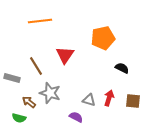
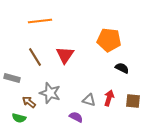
orange pentagon: moved 6 px right, 2 px down; rotated 20 degrees clockwise
brown line: moved 1 px left, 9 px up
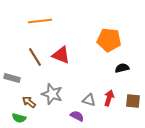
red triangle: moved 4 px left; rotated 42 degrees counterclockwise
black semicircle: rotated 40 degrees counterclockwise
gray star: moved 2 px right, 1 px down
purple semicircle: moved 1 px right, 1 px up
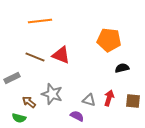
brown line: rotated 36 degrees counterclockwise
gray rectangle: rotated 42 degrees counterclockwise
